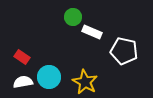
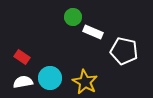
white rectangle: moved 1 px right
cyan circle: moved 1 px right, 1 px down
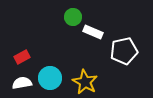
white pentagon: rotated 24 degrees counterclockwise
red rectangle: rotated 63 degrees counterclockwise
white semicircle: moved 1 px left, 1 px down
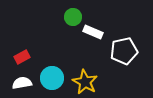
cyan circle: moved 2 px right
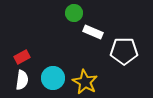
green circle: moved 1 px right, 4 px up
white pentagon: rotated 12 degrees clockwise
cyan circle: moved 1 px right
white semicircle: moved 3 px up; rotated 108 degrees clockwise
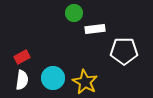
white rectangle: moved 2 px right, 3 px up; rotated 30 degrees counterclockwise
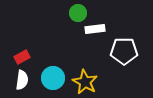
green circle: moved 4 px right
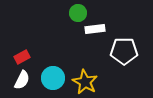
white semicircle: rotated 18 degrees clockwise
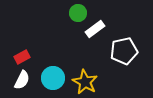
white rectangle: rotated 30 degrees counterclockwise
white pentagon: rotated 12 degrees counterclockwise
